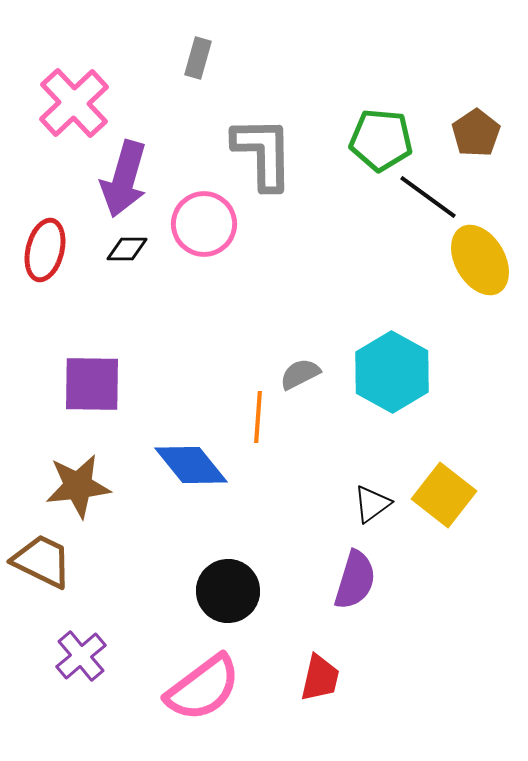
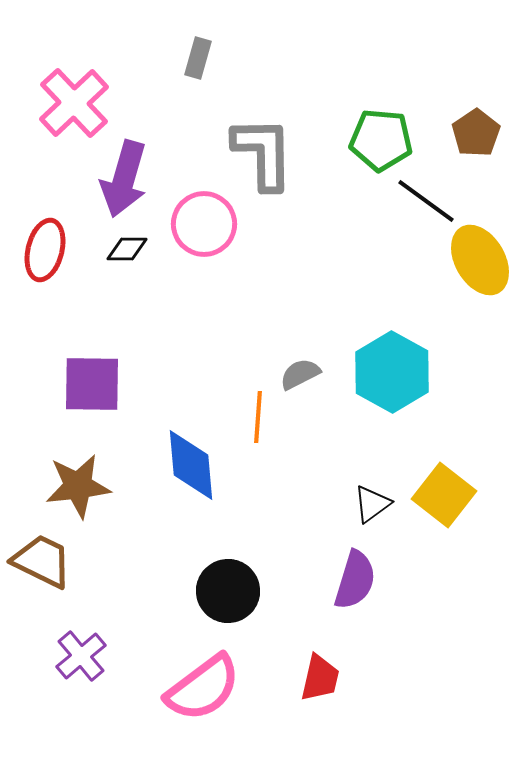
black line: moved 2 px left, 4 px down
blue diamond: rotated 34 degrees clockwise
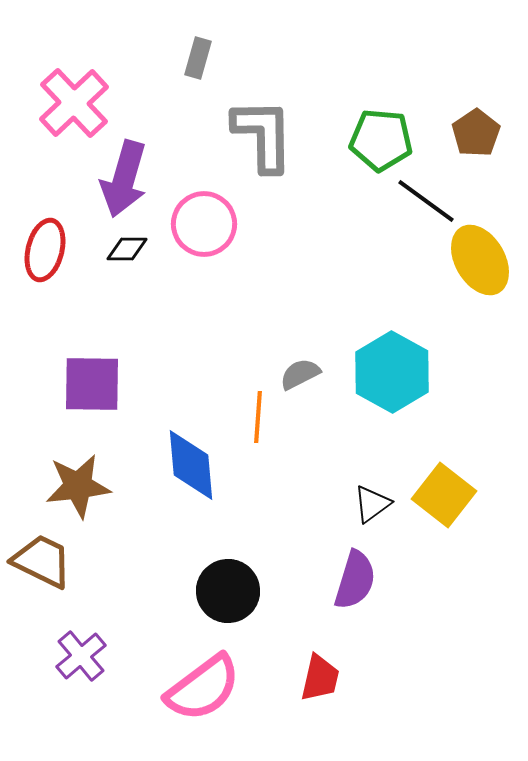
gray L-shape: moved 18 px up
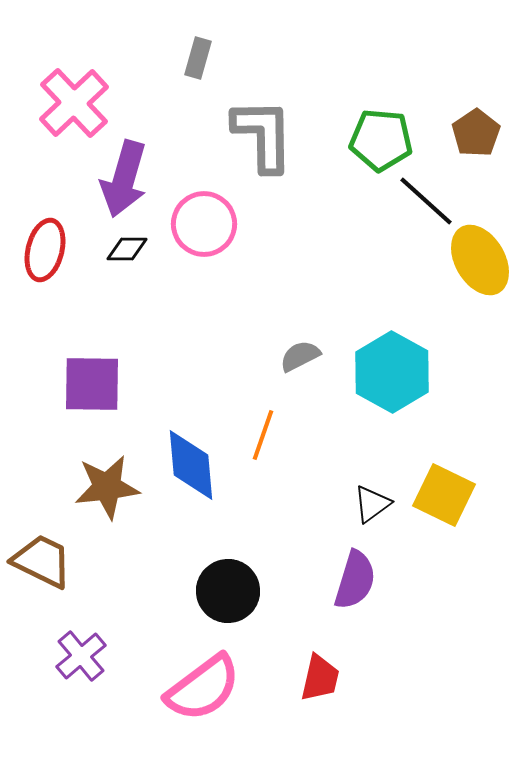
black line: rotated 6 degrees clockwise
gray semicircle: moved 18 px up
orange line: moved 5 px right, 18 px down; rotated 15 degrees clockwise
brown star: moved 29 px right, 1 px down
yellow square: rotated 12 degrees counterclockwise
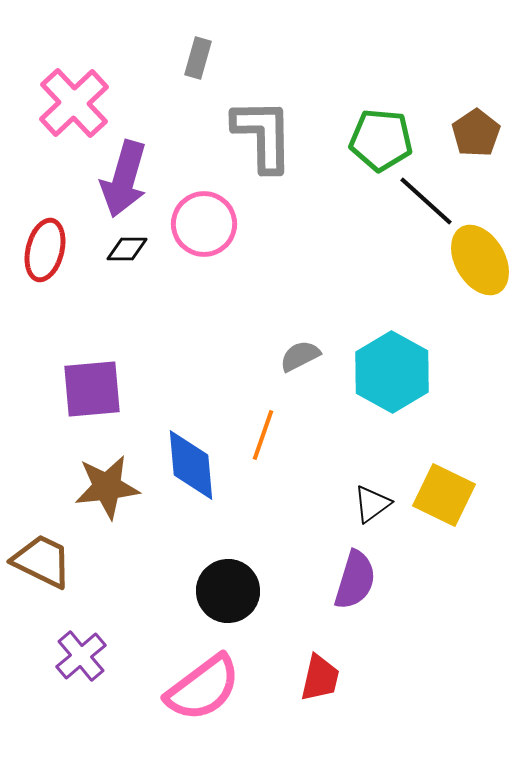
purple square: moved 5 px down; rotated 6 degrees counterclockwise
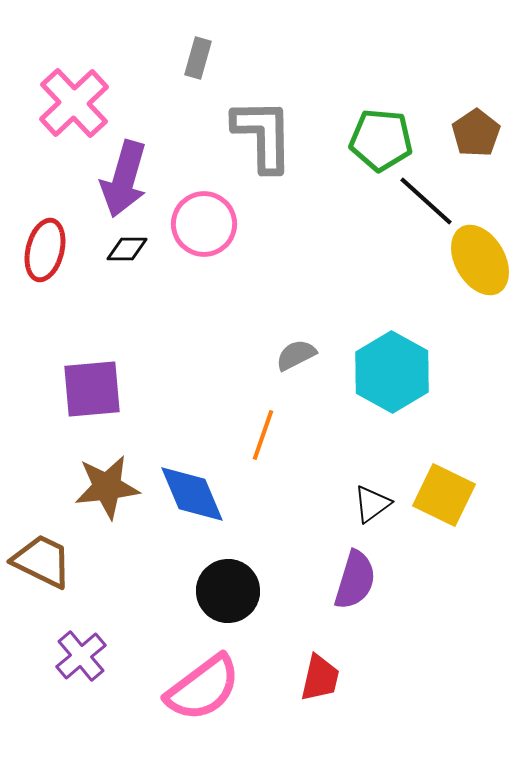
gray semicircle: moved 4 px left, 1 px up
blue diamond: moved 1 px right, 29 px down; rotated 18 degrees counterclockwise
